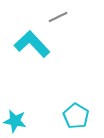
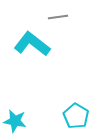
gray line: rotated 18 degrees clockwise
cyan L-shape: rotated 9 degrees counterclockwise
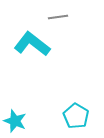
cyan star: rotated 10 degrees clockwise
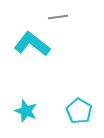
cyan pentagon: moved 3 px right, 5 px up
cyan star: moved 11 px right, 10 px up
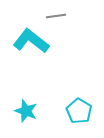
gray line: moved 2 px left, 1 px up
cyan L-shape: moved 1 px left, 3 px up
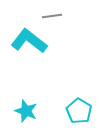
gray line: moved 4 px left
cyan L-shape: moved 2 px left
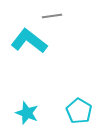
cyan star: moved 1 px right, 2 px down
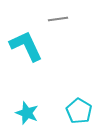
gray line: moved 6 px right, 3 px down
cyan L-shape: moved 3 px left, 5 px down; rotated 27 degrees clockwise
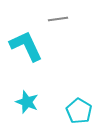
cyan star: moved 11 px up
